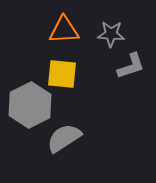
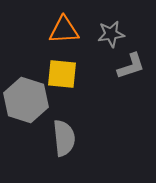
gray star: rotated 12 degrees counterclockwise
gray hexagon: moved 4 px left, 5 px up; rotated 15 degrees counterclockwise
gray semicircle: rotated 117 degrees clockwise
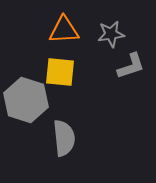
yellow square: moved 2 px left, 2 px up
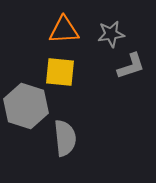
gray hexagon: moved 6 px down
gray semicircle: moved 1 px right
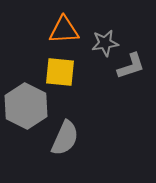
gray star: moved 6 px left, 9 px down
gray hexagon: rotated 9 degrees clockwise
gray semicircle: rotated 30 degrees clockwise
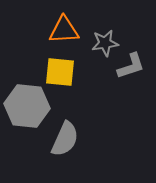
gray hexagon: moved 1 px right; rotated 21 degrees counterclockwise
gray semicircle: moved 1 px down
